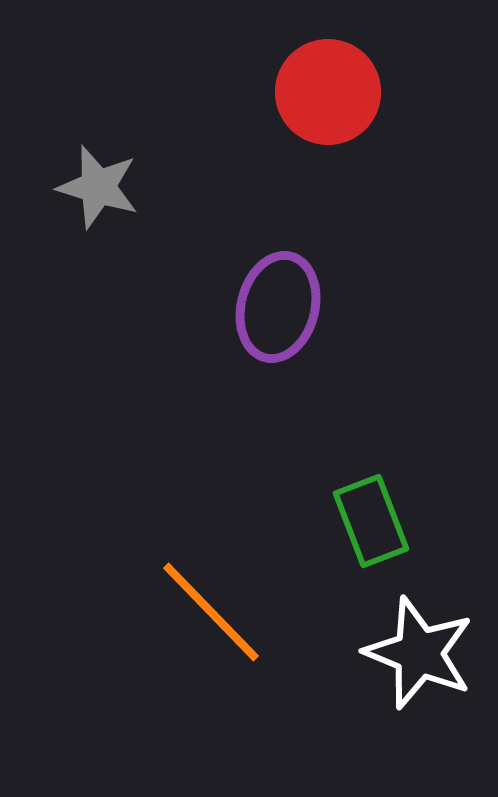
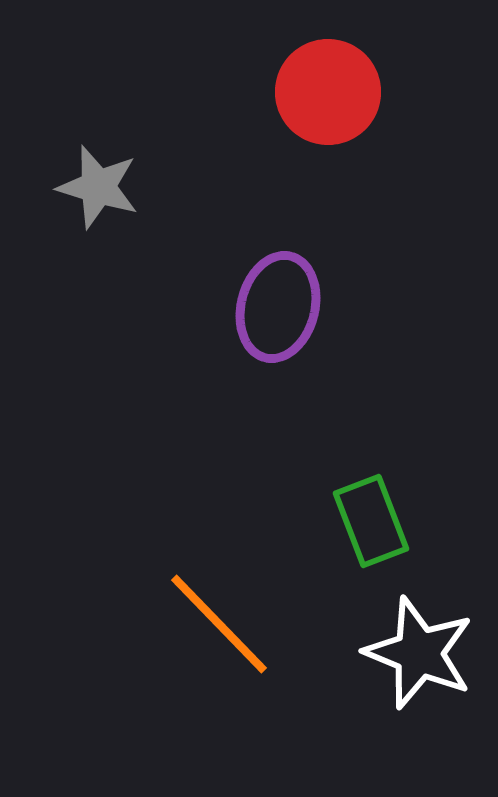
orange line: moved 8 px right, 12 px down
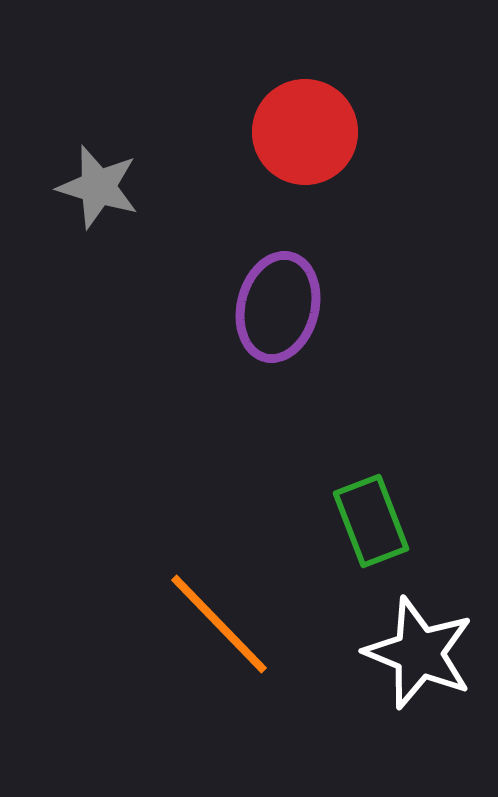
red circle: moved 23 px left, 40 px down
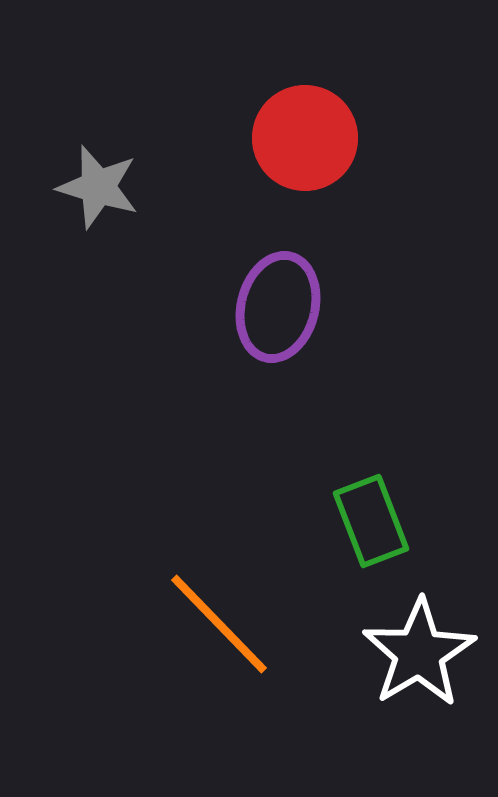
red circle: moved 6 px down
white star: rotated 19 degrees clockwise
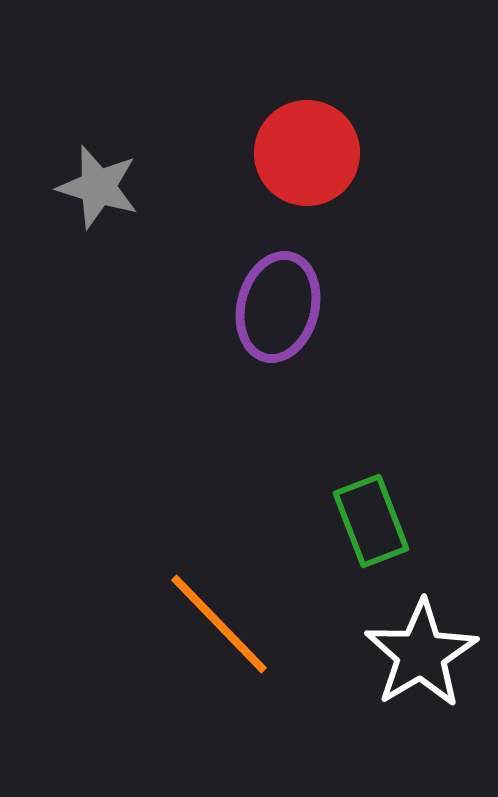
red circle: moved 2 px right, 15 px down
white star: moved 2 px right, 1 px down
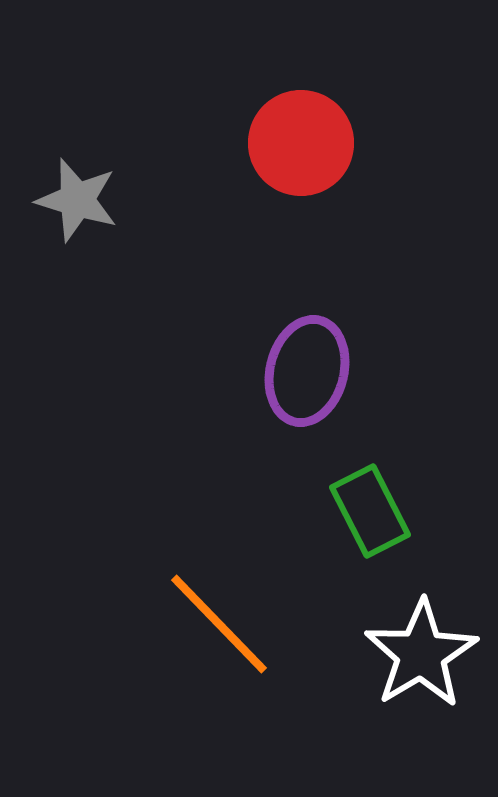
red circle: moved 6 px left, 10 px up
gray star: moved 21 px left, 13 px down
purple ellipse: moved 29 px right, 64 px down
green rectangle: moved 1 px left, 10 px up; rotated 6 degrees counterclockwise
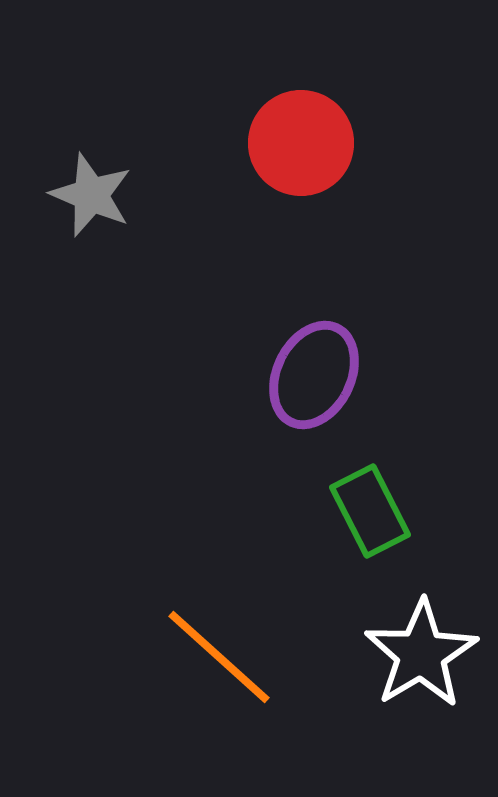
gray star: moved 14 px right, 5 px up; rotated 6 degrees clockwise
purple ellipse: moved 7 px right, 4 px down; rotated 12 degrees clockwise
orange line: moved 33 px down; rotated 4 degrees counterclockwise
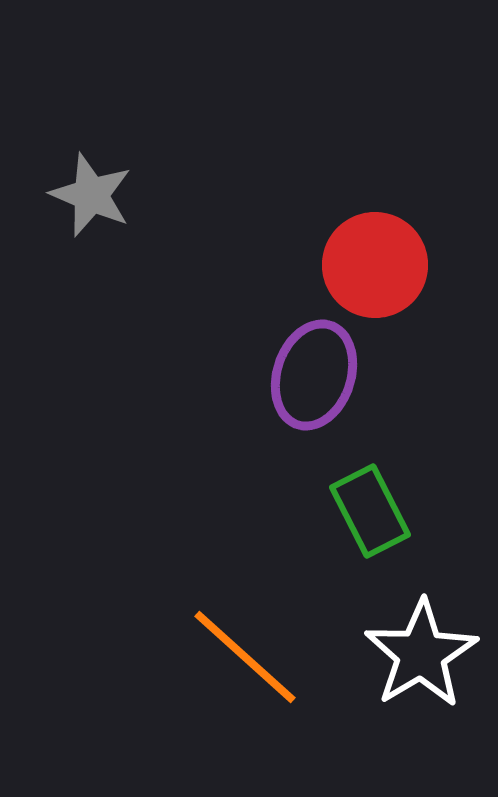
red circle: moved 74 px right, 122 px down
purple ellipse: rotated 8 degrees counterclockwise
orange line: moved 26 px right
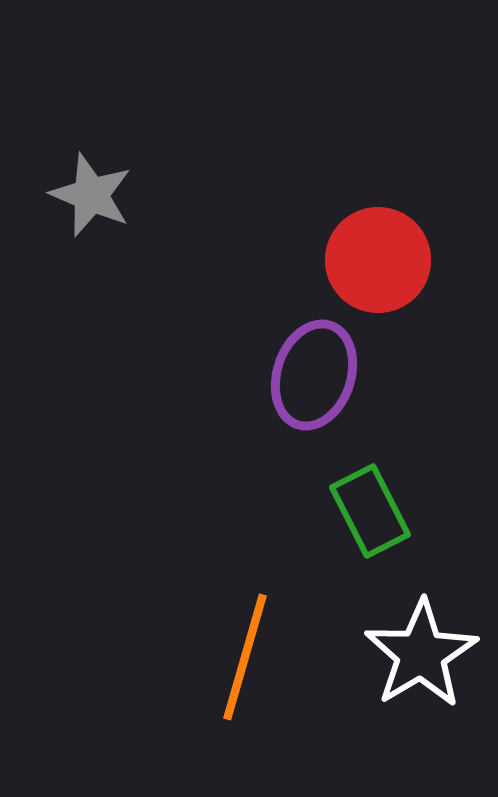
red circle: moved 3 px right, 5 px up
orange line: rotated 64 degrees clockwise
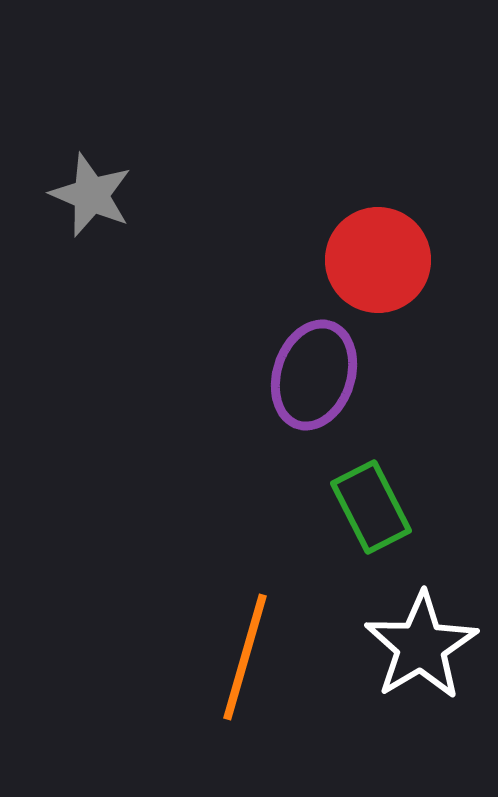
green rectangle: moved 1 px right, 4 px up
white star: moved 8 px up
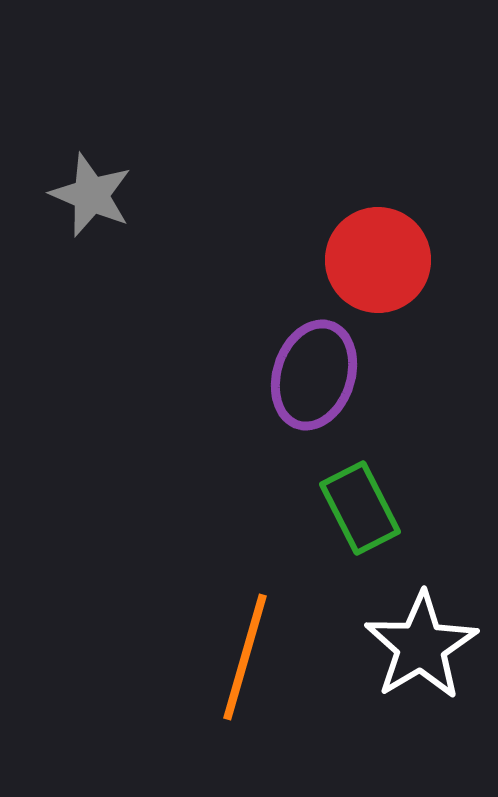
green rectangle: moved 11 px left, 1 px down
